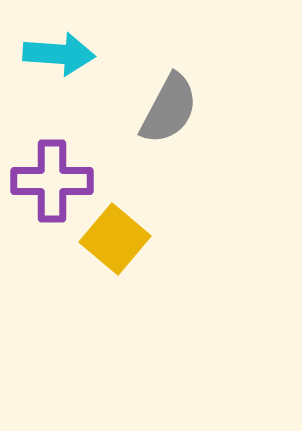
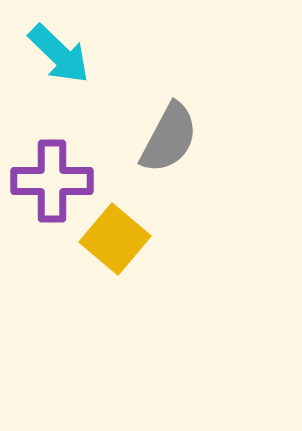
cyan arrow: rotated 40 degrees clockwise
gray semicircle: moved 29 px down
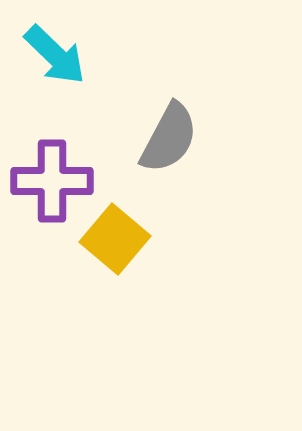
cyan arrow: moved 4 px left, 1 px down
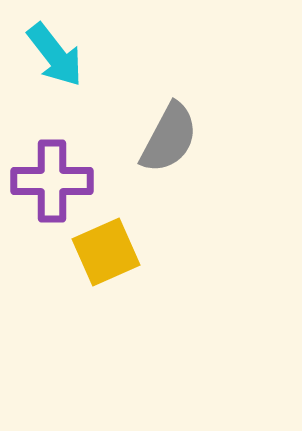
cyan arrow: rotated 8 degrees clockwise
yellow square: moved 9 px left, 13 px down; rotated 26 degrees clockwise
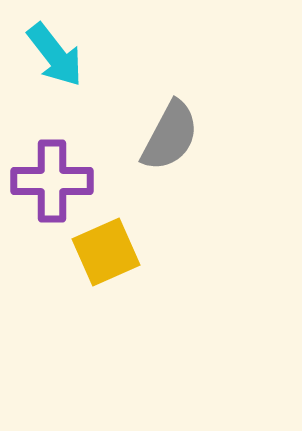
gray semicircle: moved 1 px right, 2 px up
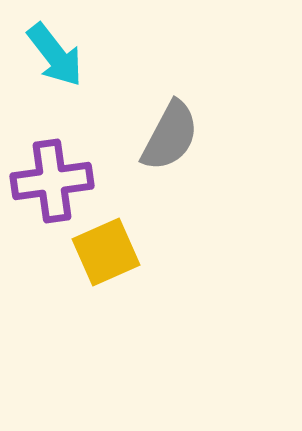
purple cross: rotated 8 degrees counterclockwise
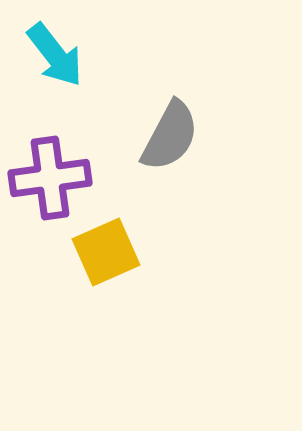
purple cross: moved 2 px left, 3 px up
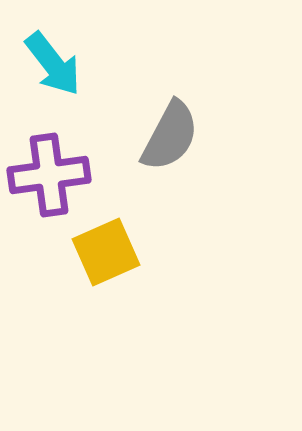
cyan arrow: moved 2 px left, 9 px down
purple cross: moved 1 px left, 3 px up
